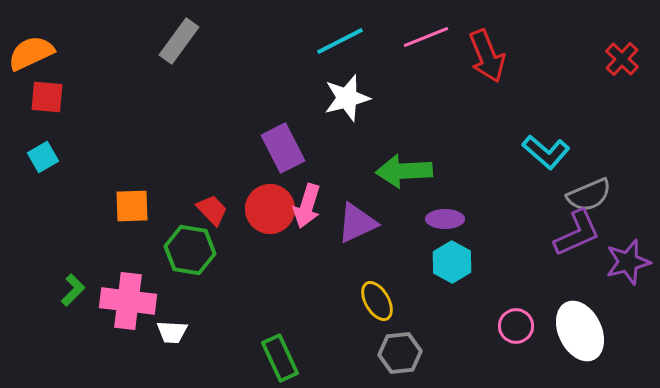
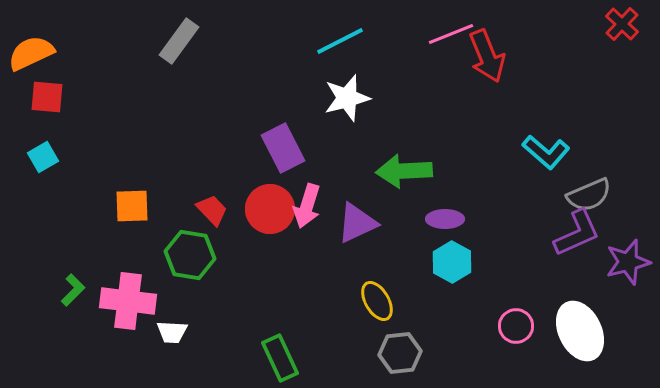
pink line: moved 25 px right, 3 px up
red cross: moved 35 px up
green hexagon: moved 5 px down
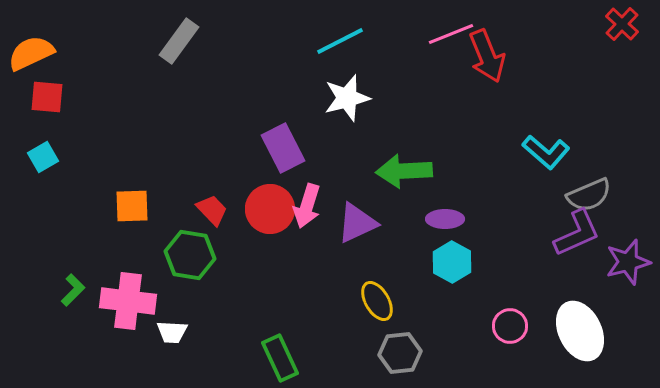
pink circle: moved 6 px left
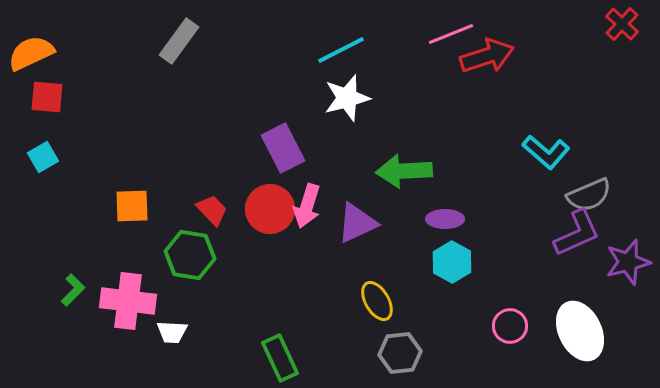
cyan line: moved 1 px right, 9 px down
red arrow: rotated 86 degrees counterclockwise
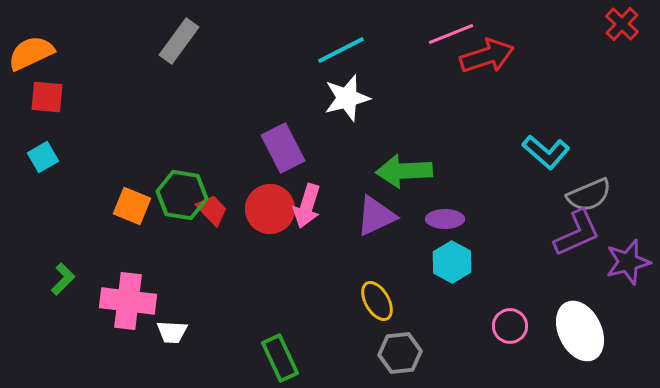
orange square: rotated 24 degrees clockwise
purple triangle: moved 19 px right, 7 px up
green hexagon: moved 8 px left, 60 px up
green L-shape: moved 10 px left, 11 px up
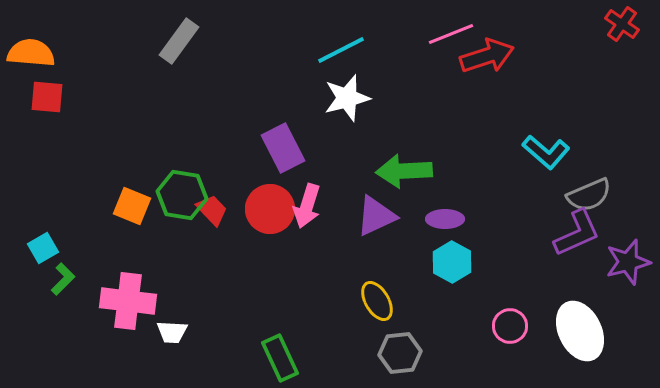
red cross: rotated 8 degrees counterclockwise
orange semicircle: rotated 30 degrees clockwise
cyan square: moved 91 px down
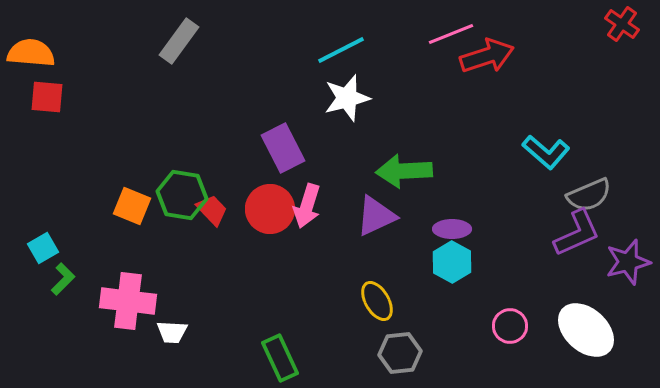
purple ellipse: moved 7 px right, 10 px down
white ellipse: moved 6 px right, 1 px up; rotated 22 degrees counterclockwise
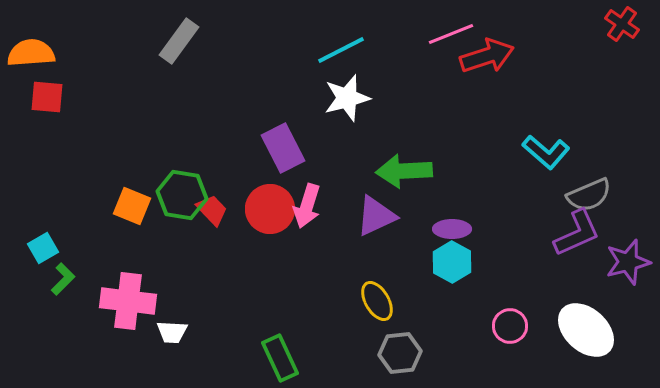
orange semicircle: rotated 9 degrees counterclockwise
